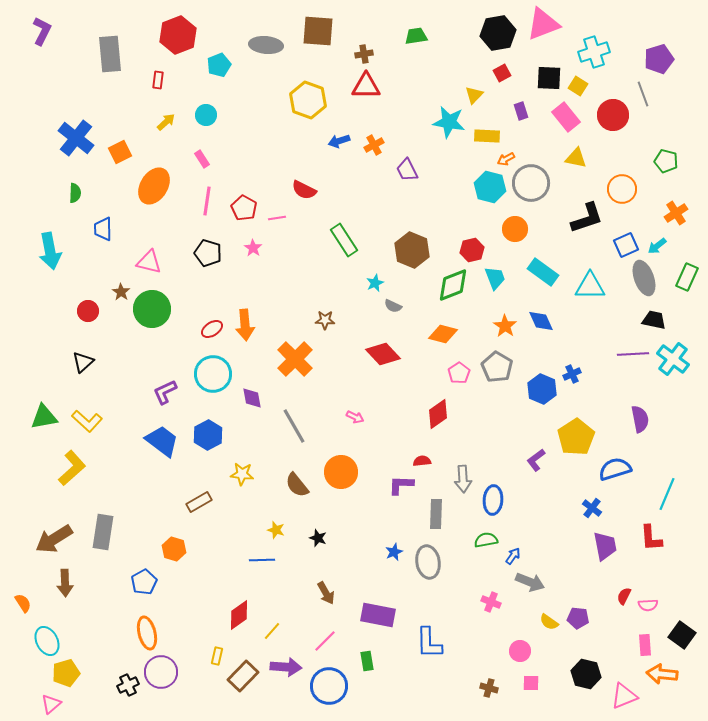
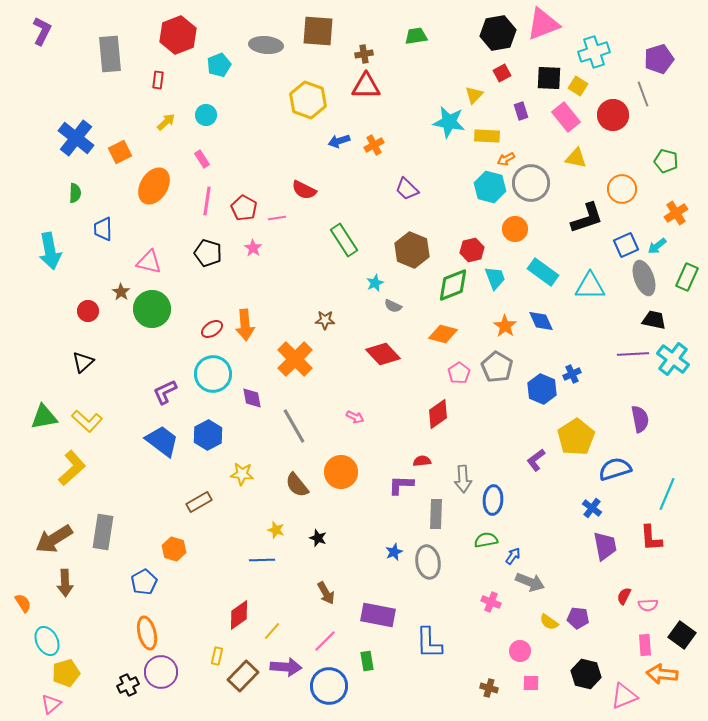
purple trapezoid at (407, 170): moved 19 px down; rotated 20 degrees counterclockwise
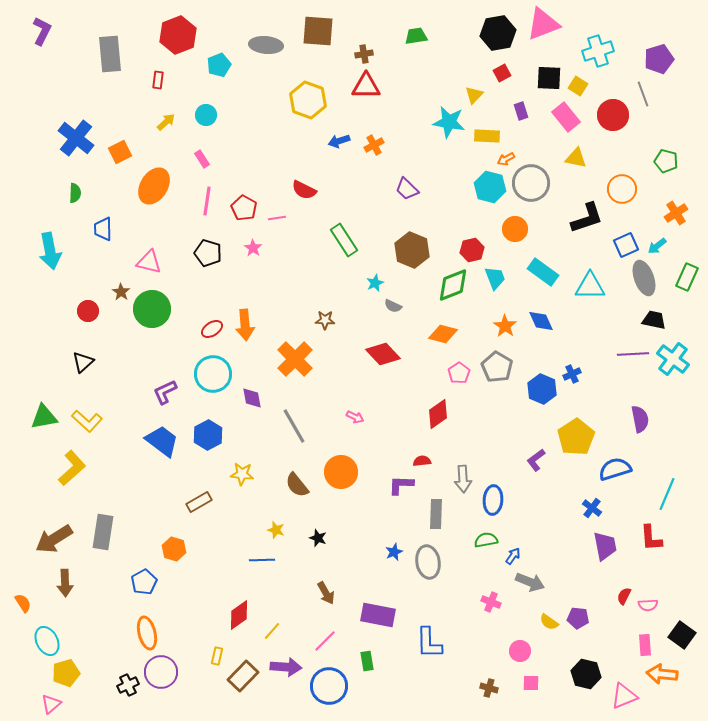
cyan cross at (594, 52): moved 4 px right, 1 px up
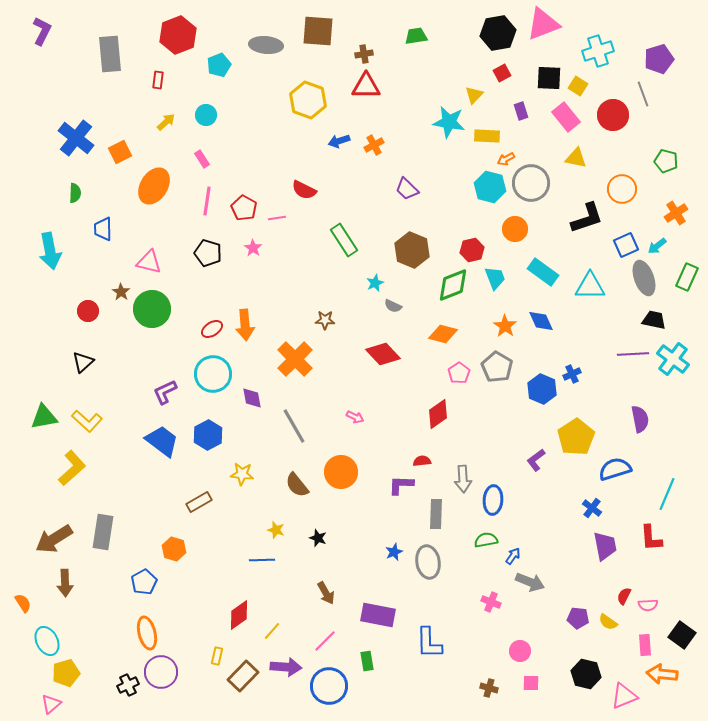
yellow semicircle at (549, 622): moved 59 px right
